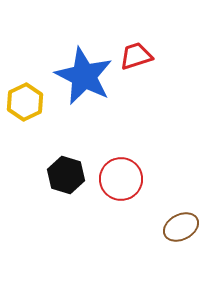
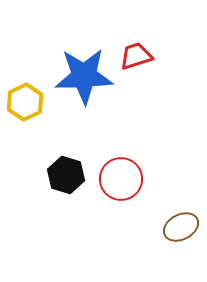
blue star: rotated 28 degrees counterclockwise
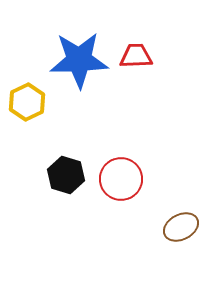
red trapezoid: rotated 16 degrees clockwise
blue star: moved 5 px left, 16 px up
yellow hexagon: moved 2 px right
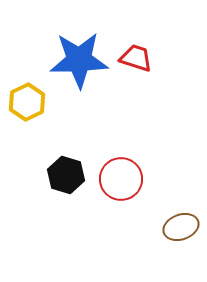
red trapezoid: moved 2 px down; rotated 20 degrees clockwise
brown ellipse: rotated 8 degrees clockwise
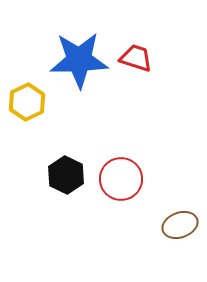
black hexagon: rotated 9 degrees clockwise
brown ellipse: moved 1 px left, 2 px up
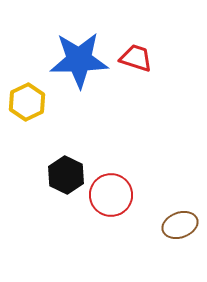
red circle: moved 10 px left, 16 px down
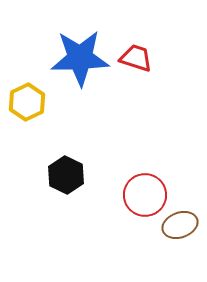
blue star: moved 1 px right, 2 px up
red circle: moved 34 px right
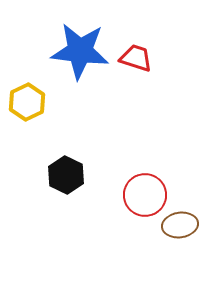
blue star: moved 7 px up; rotated 8 degrees clockwise
brown ellipse: rotated 12 degrees clockwise
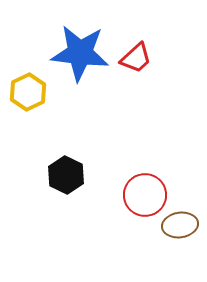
blue star: moved 2 px down
red trapezoid: rotated 120 degrees clockwise
yellow hexagon: moved 1 px right, 10 px up
